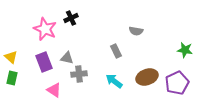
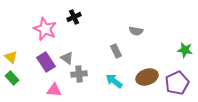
black cross: moved 3 px right, 1 px up
gray triangle: rotated 24 degrees clockwise
purple rectangle: moved 2 px right; rotated 12 degrees counterclockwise
green rectangle: rotated 56 degrees counterclockwise
pink triangle: rotated 28 degrees counterclockwise
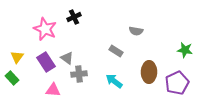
gray rectangle: rotated 32 degrees counterclockwise
yellow triangle: moved 6 px right; rotated 24 degrees clockwise
brown ellipse: moved 2 px right, 5 px up; rotated 70 degrees counterclockwise
pink triangle: moved 1 px left
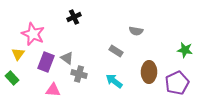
pink star: moved 12 px left, 5 px down
yellow triangle: moved 1 px right, 3 px up
purple rectangle: rotated 54 degrees clockwise
gray cross: rotated 21 degrees clockwise
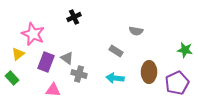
yellow triangle: rotated 16 degrees clockwise
cyan arrow: moved 1 px right, 3 px up; rotated 30 degrees counterclockwise
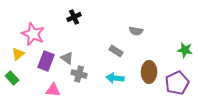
purple rectangle: moved 1 px up
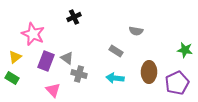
yellow triangle: moved 3 px left, 3 px down
green rectangle: rotated 16 degrees counterclockwise
pink triangle: rotated 42 degrees clockwise
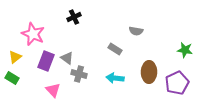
gray rectangle: moved 1 px left, 2 px up
